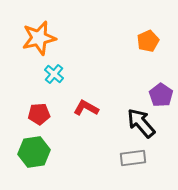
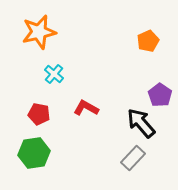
orange star: moved 6 px up
purple pentagon: moved 1 px left
red pentagon: rotated 15 degrees clockwise
green hexagon: moved 1 px down
gray rectangle: rotated 40 degrees counterclockwise
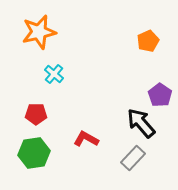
red L-shape: moved 31 px down
red pentagon: moved 3 px left; rotated 10 degrees counterclockwise
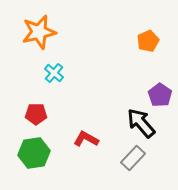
cyan cross: moved 1 px up
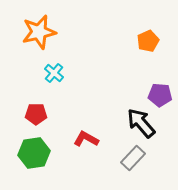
purple pentagon: rotated 30 degrees counterclockwise
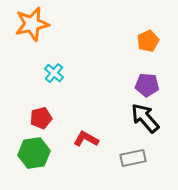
orange star: moved 7 px left, 8 px up
purple pentagon: moved 13 px left, 10 px up
red pentagon: moved 5 px right, 4 px down; rotated 15 degrees counterclockwise
black arrow: moved 4 px right, 5 px up
gray rectangle: rotated 35 degrees clockwise
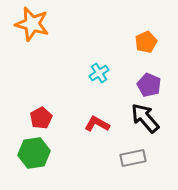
orange star: rotated 28 degrees clockwise
orange pentagon: moved 2 px left, 1 px down
cyan cross: moved 45 px right; rotated 18 degrees clockwise
purple pentagon: moved 2 px right; rotated 20 degrees clockwise
red pentagon: rotated 15 degrees counterclockwise
red L-shape: moved 11 px right, 15 px up
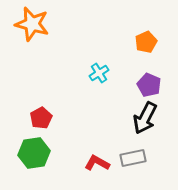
black arrow: rotated 112 degrees counterclockwise
red L-shape: moved 39 px down
